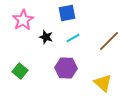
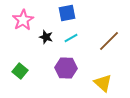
cyan line: moved 2 px left
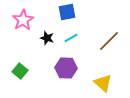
blue square: moved 1 px up
black star: moved 1 px right, 1 px down
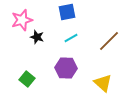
pink star: moved 1 px left; rotated 15 degrees clockwise
black star: moved 10 px left, 1 px up
green square: moved 7 px right, 8 px down
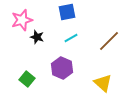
purple hexagon: moved 4 px left; rotated 20 degrees clockwise
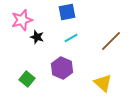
brown line: moved 2 px right
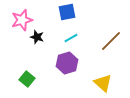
purple hexagon: moved 5 px right, 5 px up; rotated 20 degrees clockwise
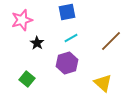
black star: moved 6 px down; rotated 16 degrees clockwise
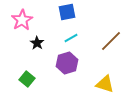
pink star: rotated 15 degrees counterclockwise
yellow triangle: moved 2 px right, 1 px down; rotated 24 degrees counterclockwise
